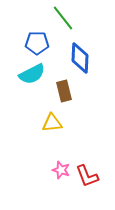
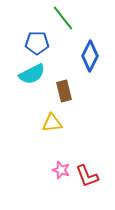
blue diamond: moved 10 px right, 2 px up; rotated 24 degrees clockwise
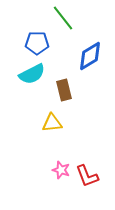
blue diamond: rotated 32 degrees clockwise
brown rectangle: moved 1 px up
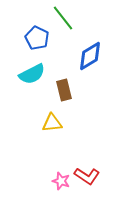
blue pentagon: moved 5 px up; rotated 25 degrees clockwise
pink star: moved 11 px down
red L-shape: rotated 35 degrees counterclockwise
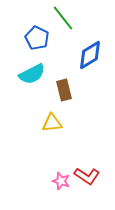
blue diamond: moved 1 px up
